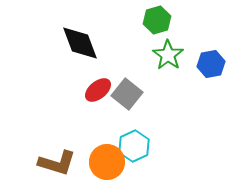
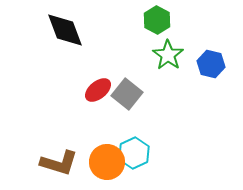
green hexagon: rotated 16 degrees counterclockwise
black diamond: moved 15 px left, 13 px up
blue hexagon: rotated 24 degrees clockwise
cyan hexagon: moved 7 px down
brown L-shape: moved 2 px right
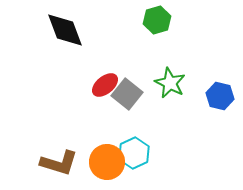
green hexagon: rotated 16 degrees clockwise
green star: moved 2 px right, 28 px down; rotated 8 degrees counterclockwise
blue hexagon: moved 9 px right, 32 px down
red ellipse: moved 7 px right, 5 px up
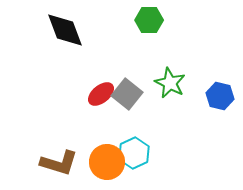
green hexagon: moved 8 px left; rotated 16 degrees clockwise
red ellipse: moved 4 px left, 9 px down
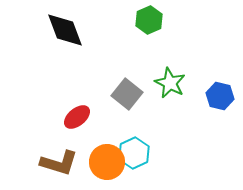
green hexagon: rotated 24 degrees counterclockwise
red ellipse: moved 24 px left, 23 px down
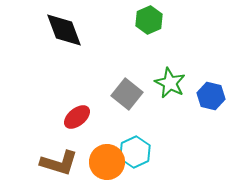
black diamond: moved 1 px left
blue hexagon: moved 9 px left
cyan hexagon: moved 1 px right, 1 px up
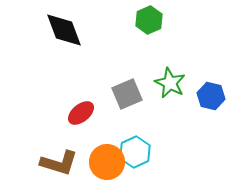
gray square: rotated 28 degrees clockwise
red ellipse: moved 4 px right, 4 px up
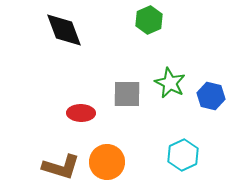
gray square: rotated 24 degrees clockwise
red ellipse: rotated 40 degrees clockwise
cyan hexagon: moved 48 px right, 3 px down
brown L-shape: moved 2 px right, 4 px down
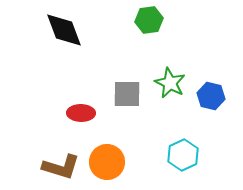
green hexagon: rotated 16 degrees clockwise
